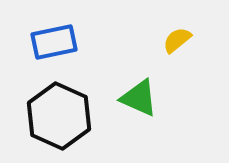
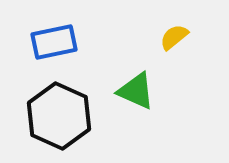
yellow semicircle: moved 3 px left, 3 px up
green triangle: moved 3 px left, 7 px up
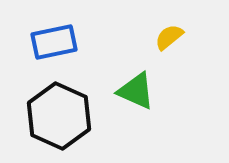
yellow semicircle: moved 5 px left
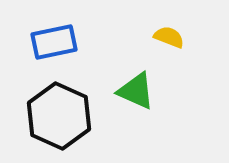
yellow semicircle: rotated 60 degrees clockwise
